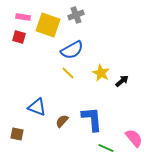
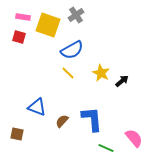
gray cross: rotated 14 degrees counterclockwise
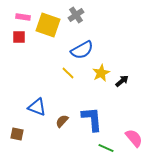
red square: rotated 16 degrees counterclockwise
blue semicircle: moved 10 px right
yellow star: rotated 18 degrees clockwise
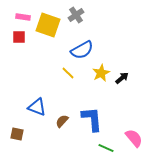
black arrow: moved 3 px up
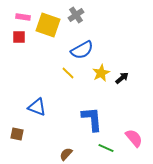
brown semicircle: moved 4 px right, 33 px down
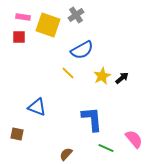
yellow star: moved 1 px right, 3 px down
pink semicircle: moved 1 px down
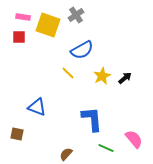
black arrow: moved 3 px right
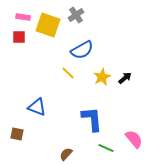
yellow star: moved 1 px down
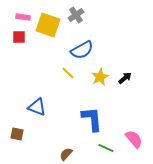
yellow star: moved 2 px left
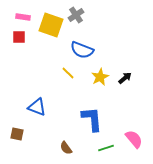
yellow square: moved 3 px right
blue semicircle: rotated 50 degrees clockwise
green line: rotated 42 degrees counterclockwise
brown semicircle: moved 6 px up; rotated 80 degrees counterclockwise
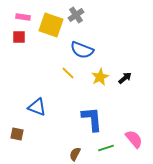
brown semicircle: moved 9 px right, 6 px down; rotated 64 degrees clockwise
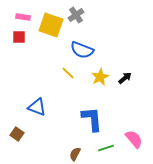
brown square: rotated 24 degrees clockwise
